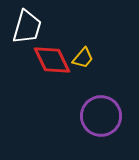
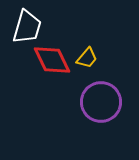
yellow trapezoid: moved 4 px right
purple circle: moved 14 px up
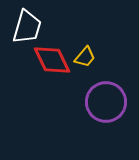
yellow trapezoid: moved 2 px left, 1 px up
purple circle: moved 5 px right
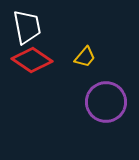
white trapezoid: rotated 27 degrees counterclockwise
red diamond: moved 20 px left; rotated 30 degrees counterclockwise
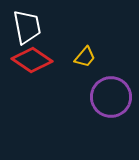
purple circle: moved 5 px right, 5 px up
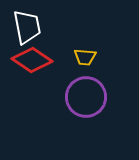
yellow trapezoid: rotated 55 degrees clockwise
purple circle: moved 25 px left
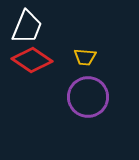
white trapezoid: rotated 33 degrees clockwise
purple circle: moved 2 px right
